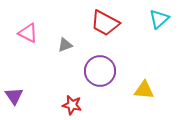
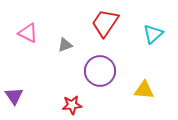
cyan triangle: moved 6 px left, 15 px down
red trapezoid: rotated 96 degrees clockwise
red star: rotated 18 degrees counterclockwise
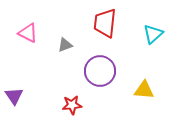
red trapezoid: rotated 28 degrees counterclockwise
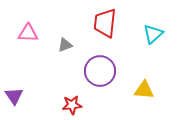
pink triangle: rotated 25 degrees counterclockwise
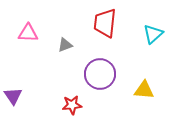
purple circle: moved 3 px down
purple triangle: moved 1 px left
